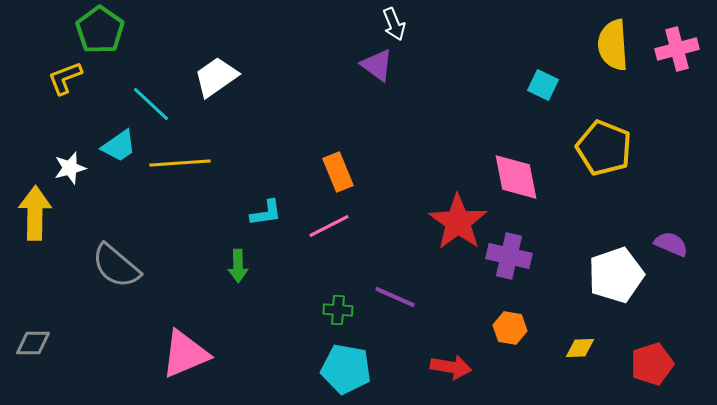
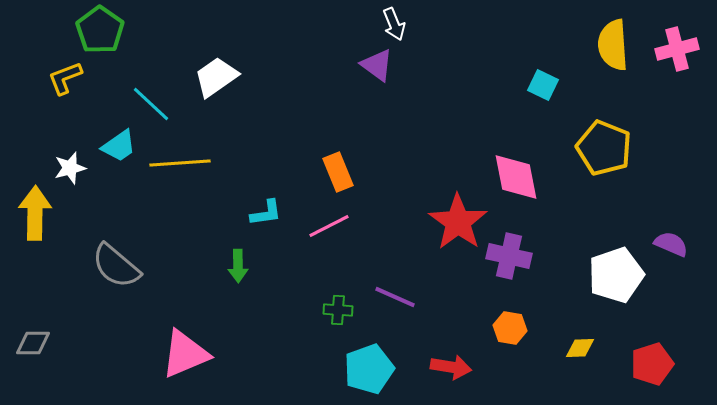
cyan pentagon: moved 23 px right; rotated 30 degrees counterclockwise
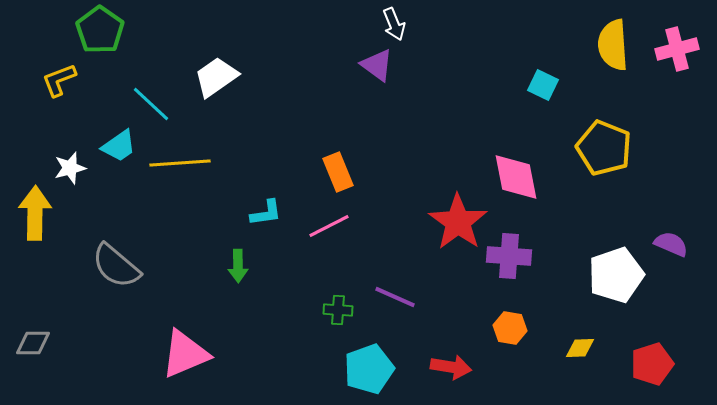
yellow L-shape: moved 6 px left, 2 px down
purple cross: rotated 9 degrees counterclockwise
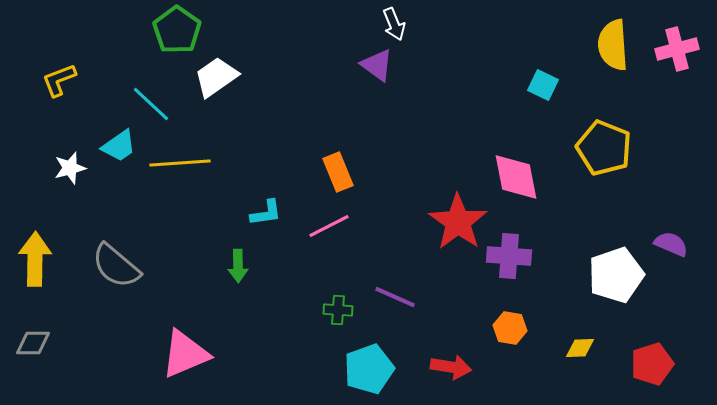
green pentagon: moved 77 px right
yellow arrow: moved 46 px down
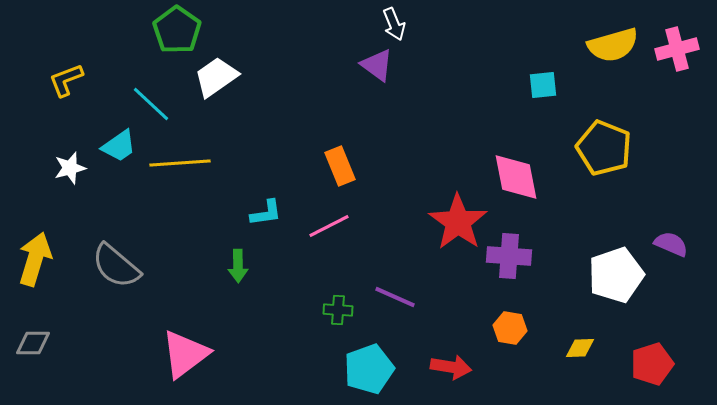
yellow semicircle: rotated 102 degrees counterclockwise
yellow L-shape: moved 7 px right
cyan square: rotated 32 degrees counterclockwise
orange rectangle: moved 2 px right, 6 px up
yellow arrow: rotated 16 degrees clockwise
pink triangle: rotated 14 degrees counterclockwise
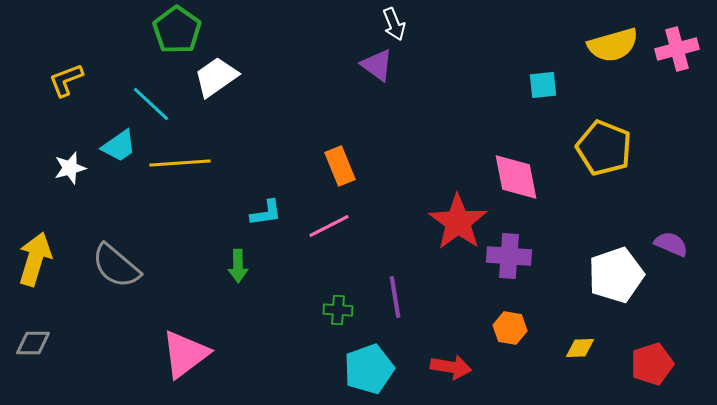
purple line: rotated 57 degrees clockwise
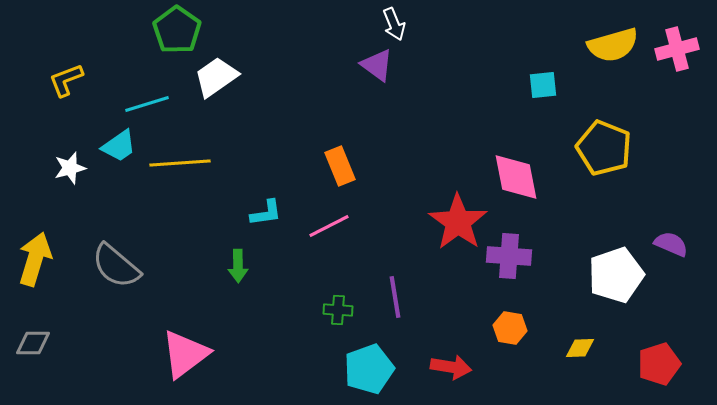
cyan line: moved 4 px left; rotated 60 degrees counterclockwise
red pentagon: moved 7 px right
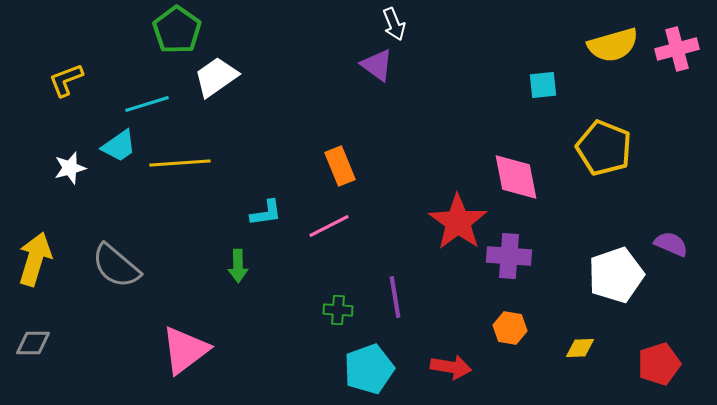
pink triangle: moved 4 px up
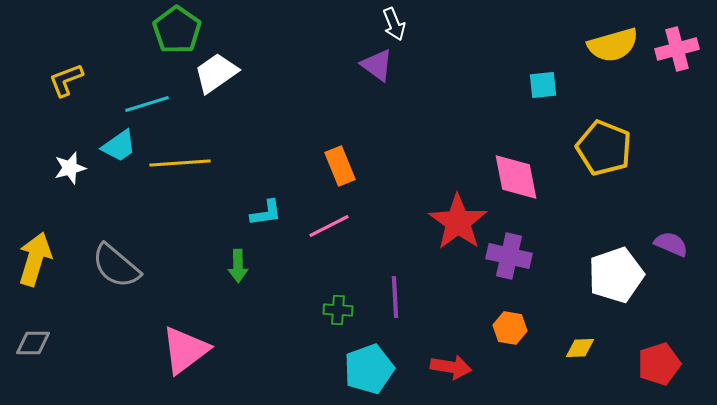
white trapezoid: moved 4 px up
purple cross: rotated 9 degrees clockwise
purple line: rotated 6 degrees clockwise
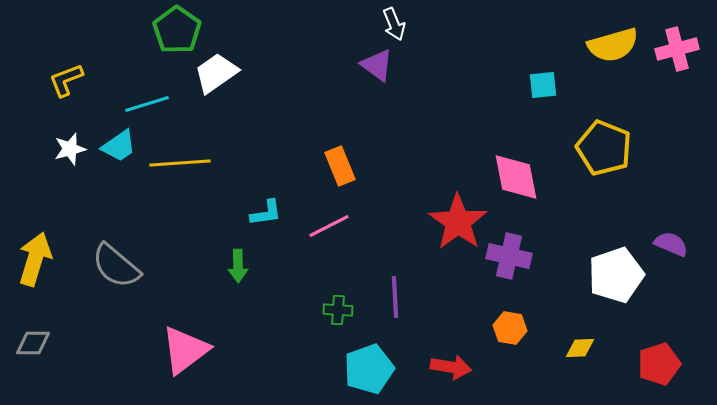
white star: moved 19 px up
